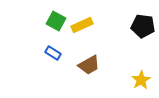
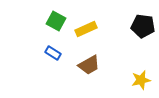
yellow rectangle: moved 4 px right, 4 px down
yellow star: rotated 18 degrees clockwise
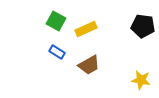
blue rectangle: moved 4 px right, 1 px up
yellow star: rotated 24 degrees clockwise
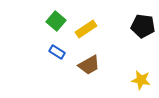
green square: rotated 12 degrees clockwise
yellow rectangle: rotated 10 degrees counterclockwise
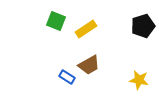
green square: rotated 18 degrees counterclockwise
black pentagon: rotated 25 degrees counterclockwise
blue rectangle: moved 10 px right, 25 px down
yellow star: moved 2 px left
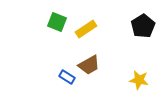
green square: moved 1 px right, 1 px down
black pentagon: rotated 15 degrees counterclockwise
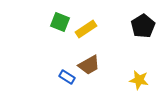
green square: moved 3 px right
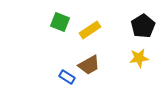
yellow rectangle: moved 4 px right, 1 px down
yellow star: moved 22 px up; rotated 18 degrees counterclockwise
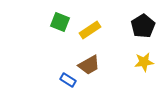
yellow star: moved 5 px right, 4 px down
blue rectangle: moved 1 px right, 3 px down
